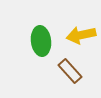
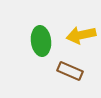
brown rectangle: rotated 25 degrees counterclockwise
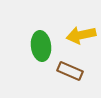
green ellipse: moved 5 px down
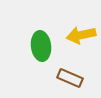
brown rectangle: moved 7 px down
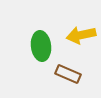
brown rectangle: moved 2 px left, 4 px up
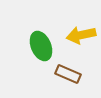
green ellipse: rotated 16 degrees counterclockwise
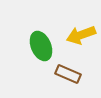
yellow arrow: rotated 8 degrees counterclockwise
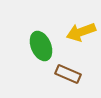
yellow arrow: moved 3 px up
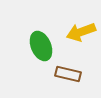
brown rectangle: rotated 10 degrees counterclockwise
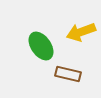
green ellipse: rotated 12 degrees counterclockwise
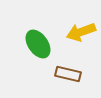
green ellipse: moved 3 px left, 2 px up
